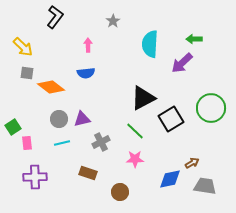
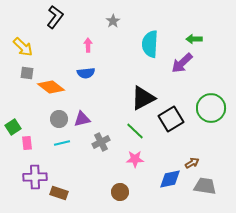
brown rectangle: moved 29 px left, 20 px down
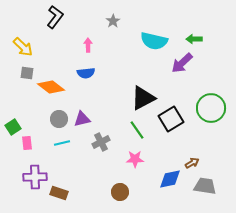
cyan semicircle: moved 4 px right, 3 px up; rotated 80 degrees counterclockwise
green line: moved 2 px right, 1 px up; rotated 12 degrees clockwise
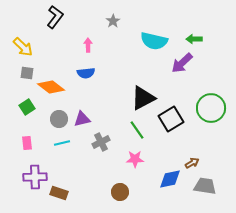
green square: moved 14 px right, 20 px up
